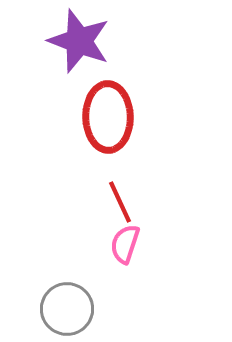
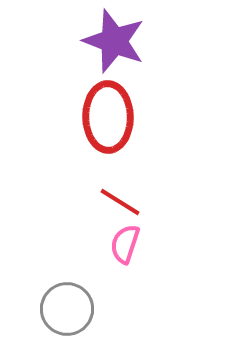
purple star: moved 35 px right
red line: rotated 33 degrees counterclockwise
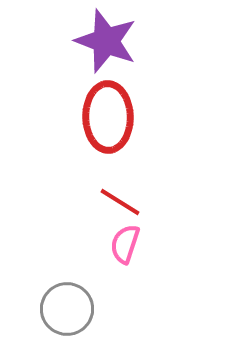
purple star: moved 8 px left
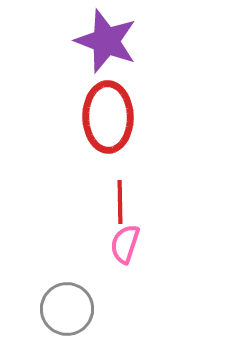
red line: rotated 57 degrees clockwise
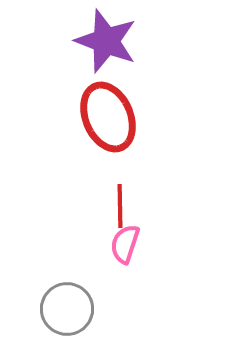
red ellipse: rotated 22 degrees counterclockwise
red line: moved 4 px down
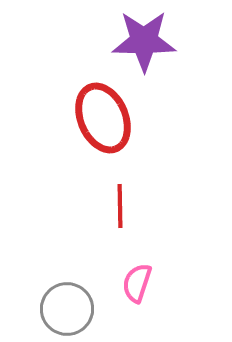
purple star: moved 38 px right; rotated 20 degrees counterclockwise
red ellipse: moved 5 px left, 1 px down
pink semicircle: moved 12 px right, 39 px down
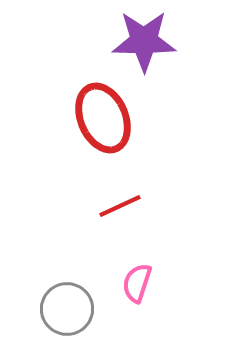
red line: rotated 66 degrees clockwise
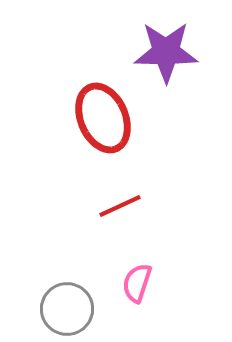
purple star: moved 22 px right, 11 px down
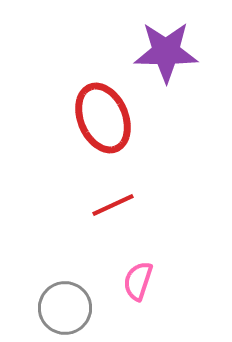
red line: moved 7 px left, 1 px up
pink semicircle: moved 1 px right, 2 px up
gray circle: moved 2 px left, 1 px up
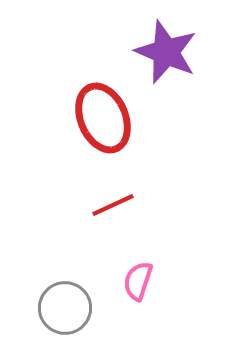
purple star: rotated 22 degrees clockwise
